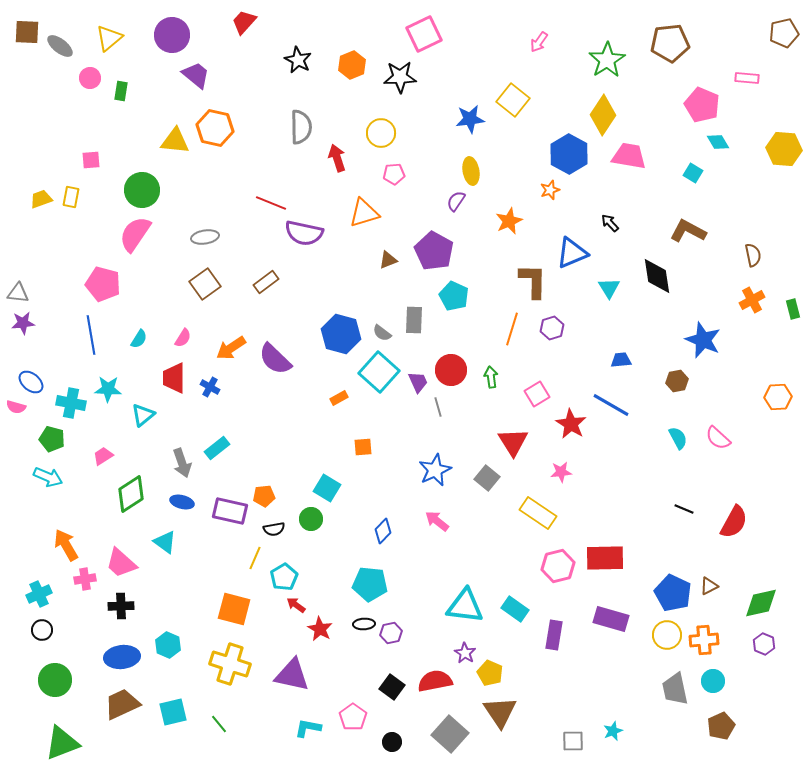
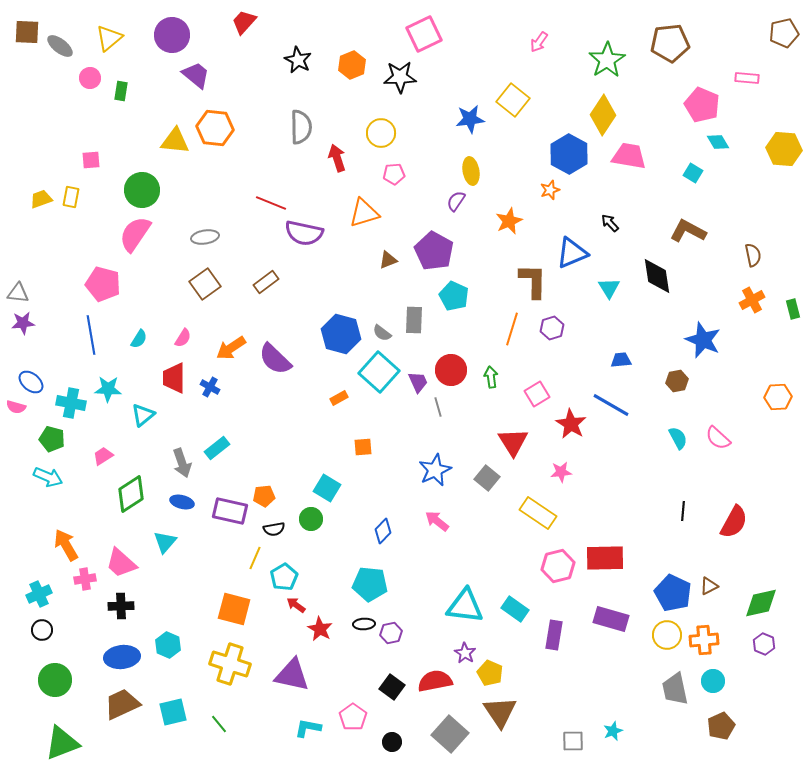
orange hexagon at (215, 128): rotated 6 degrees counterclockwise
black line at (684, 509): moved 1 px left, 2 px down; rotated 72 degrees clockwise
cyan triangle at (165, 542): rotated 35 degrees clockwise
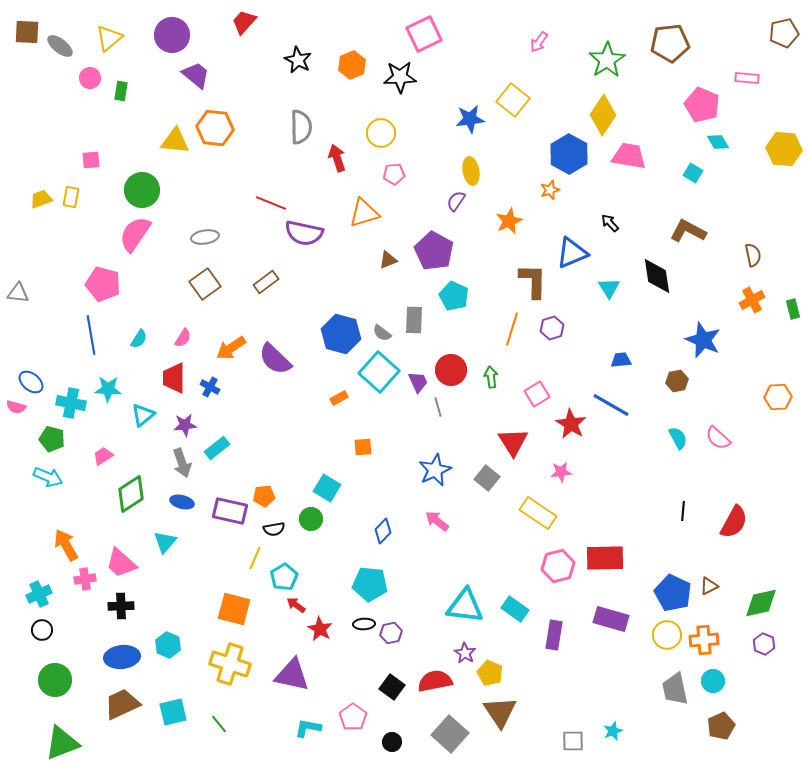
purple star at (23, 323): moved 162 px right, 102 px down
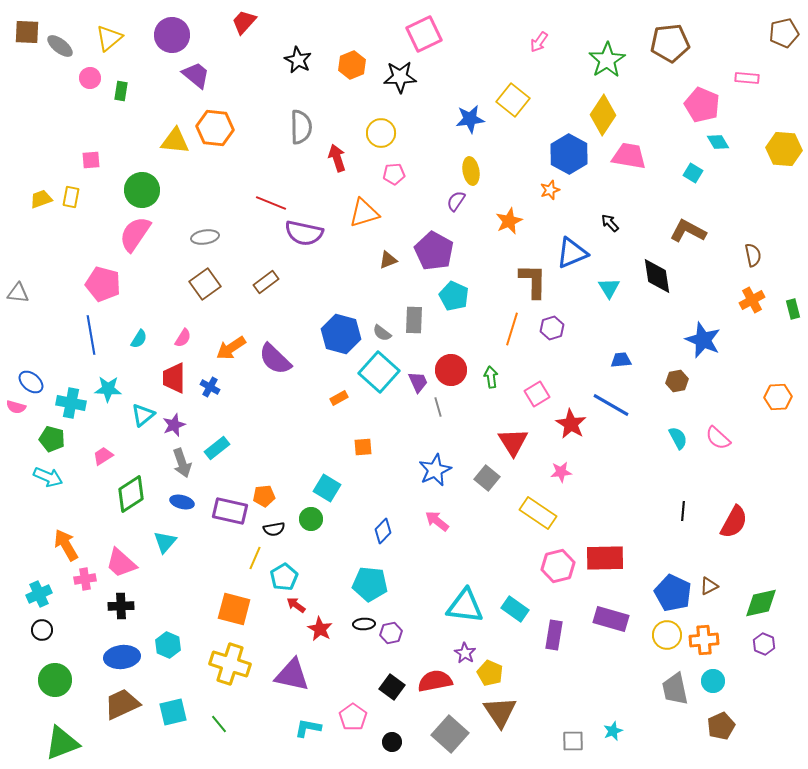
purple star at (185, 425): moved 11 px left; rotated 15 degrees counterclockwise
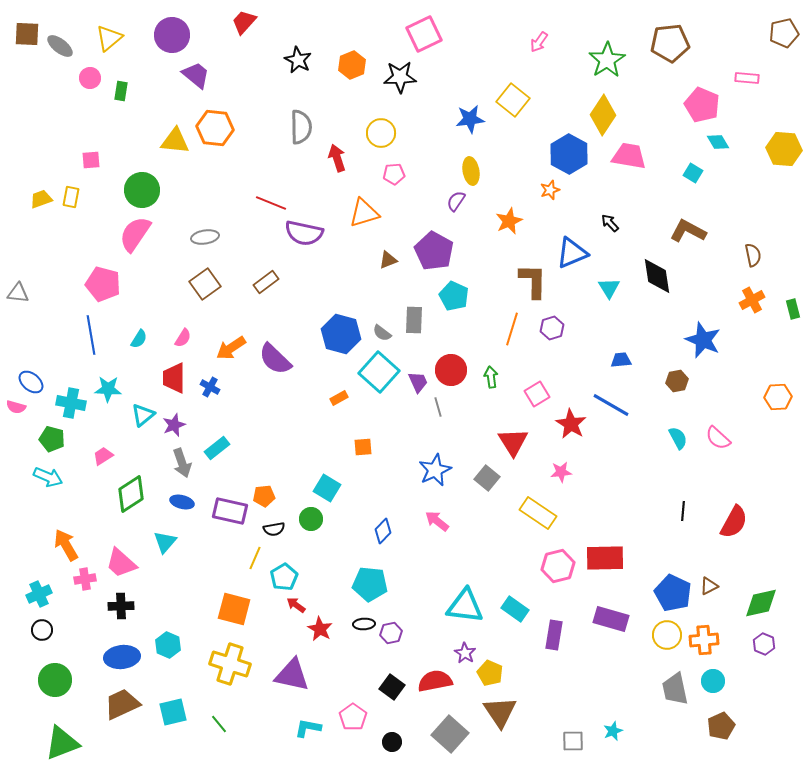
brown square at (27, 32): moved 2 px down
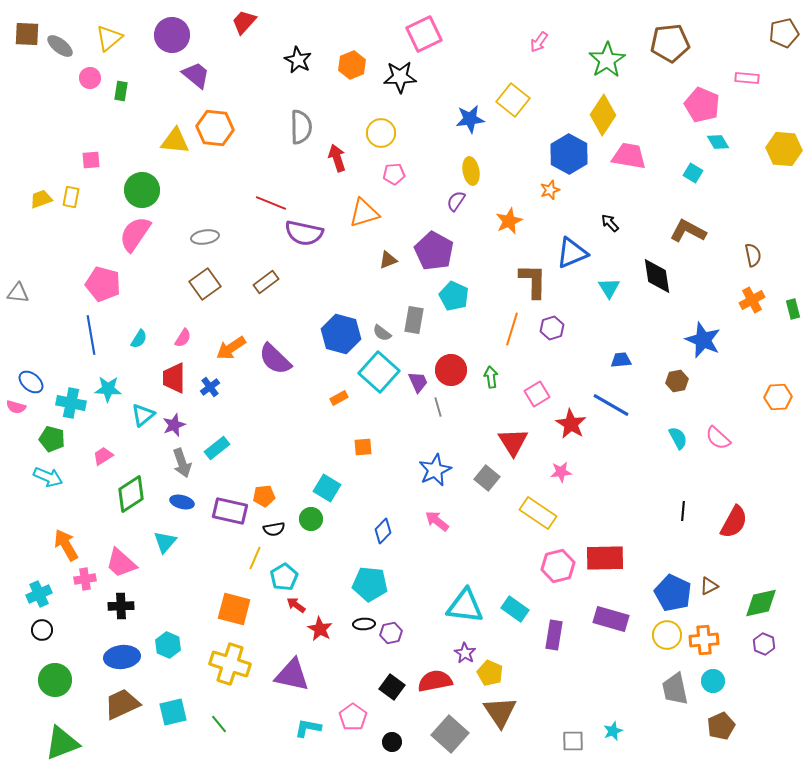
gray rectangle at (414, 320): rotated 8 degrees clockwise
blue cross at (210, 387): rotated 24 degrees clockwise
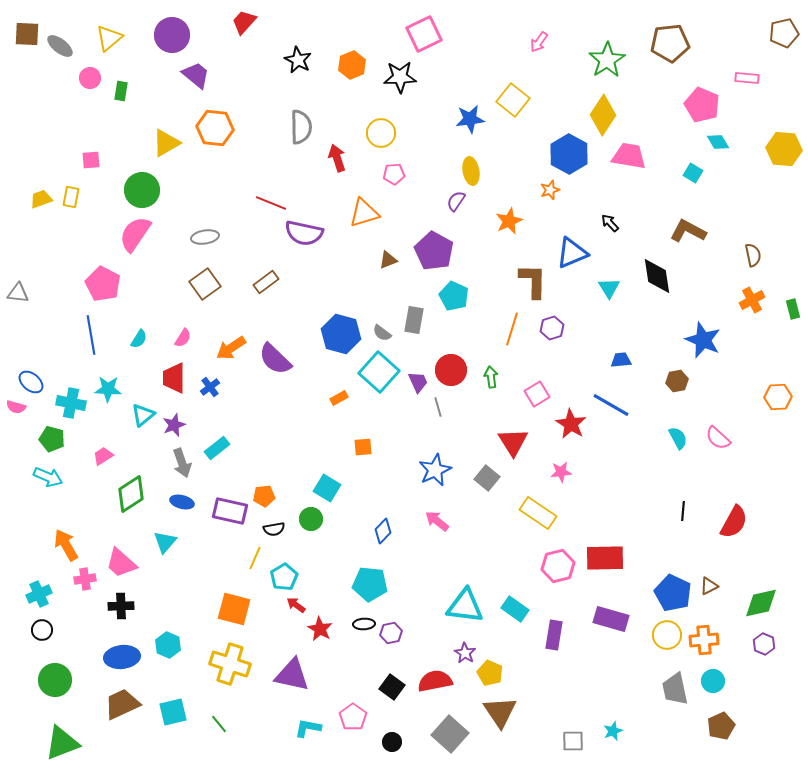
yellow triangle at (175, 141): moved 9 px left, 2 px down; rotated 36 degrees counterclockwise
pink pentagon at (103, 284): rotated 12 degrees clockwise
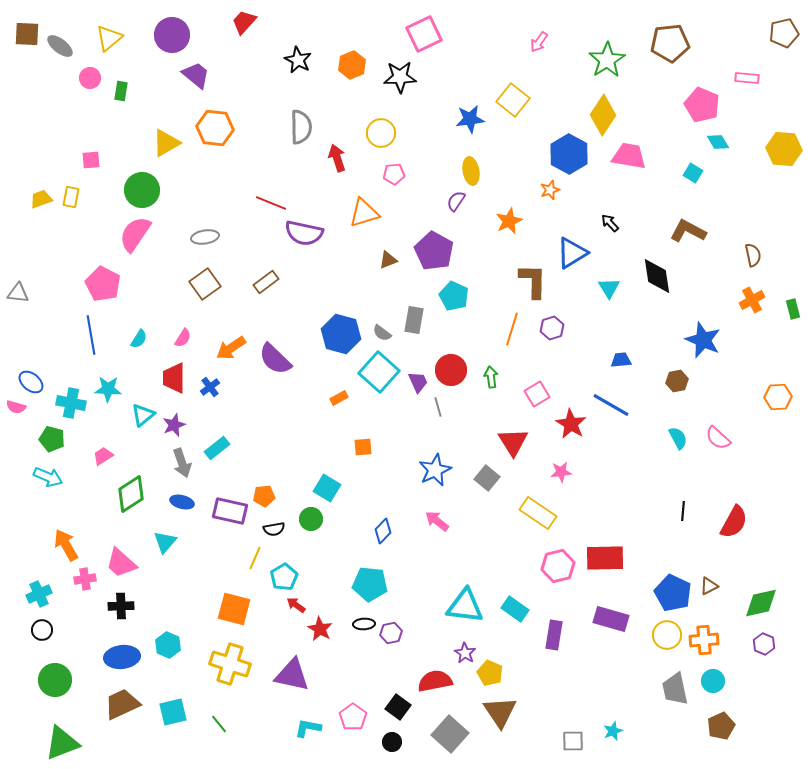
blue triangle at (572, 253): rotated 8 degrees counterclockwise
black square at (392, 687): moved 6 px right, 20 px down
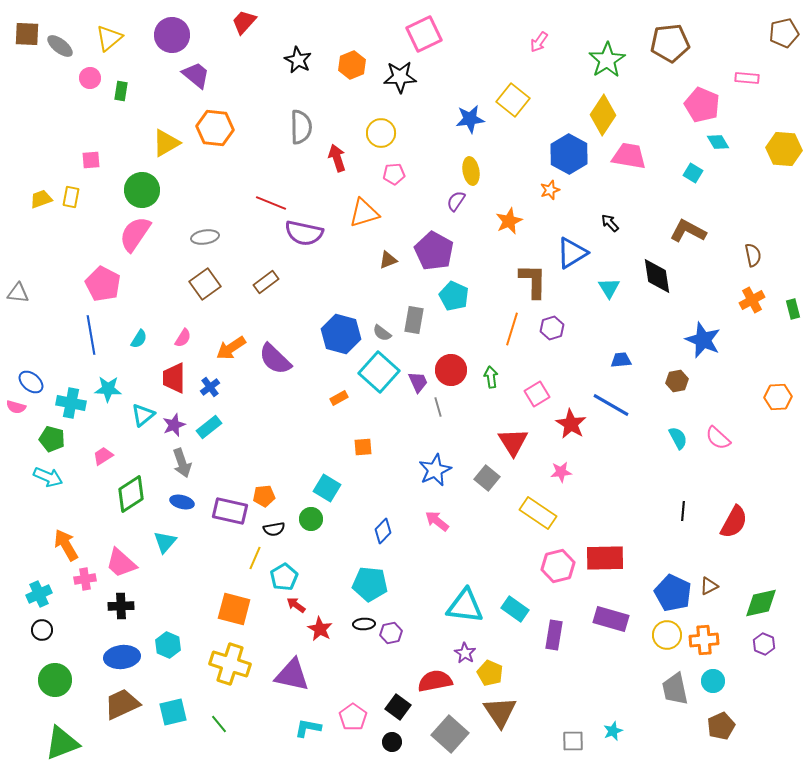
cyan rectangle at (217, 448): moved 8 px left, 21 px up
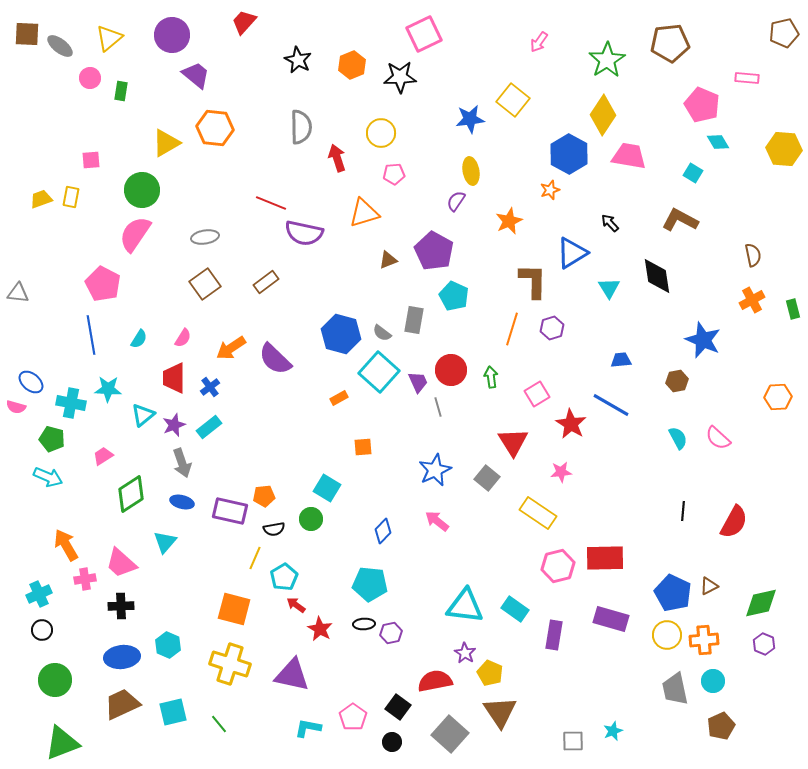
brown L-shape at (688, 231): moved 8 px left, 11 px up
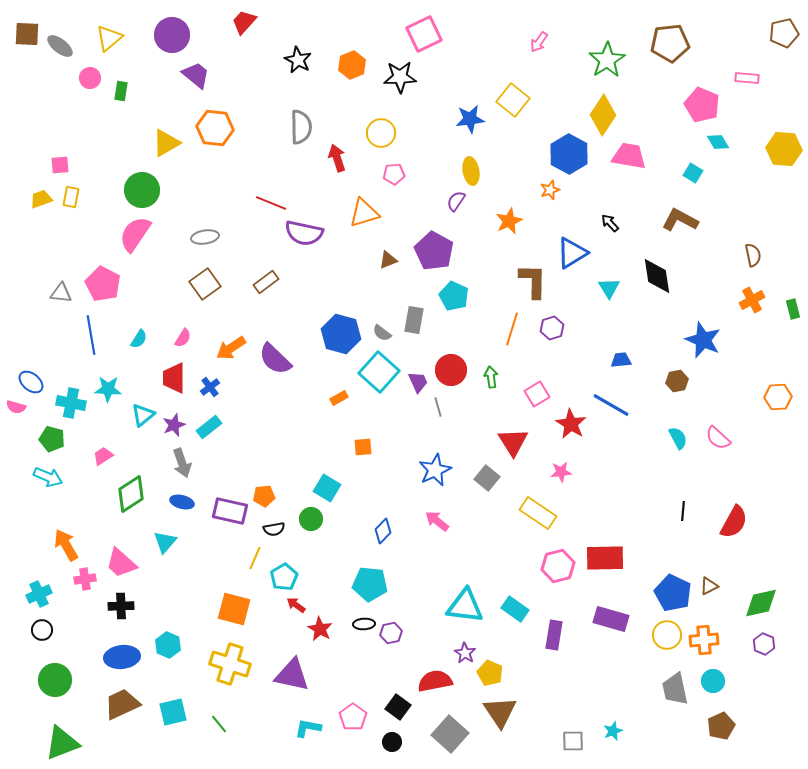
pink square at (91, 160): moved 31 px left, 5 px down
gray triangle at (18, 293): moved 43 px right
